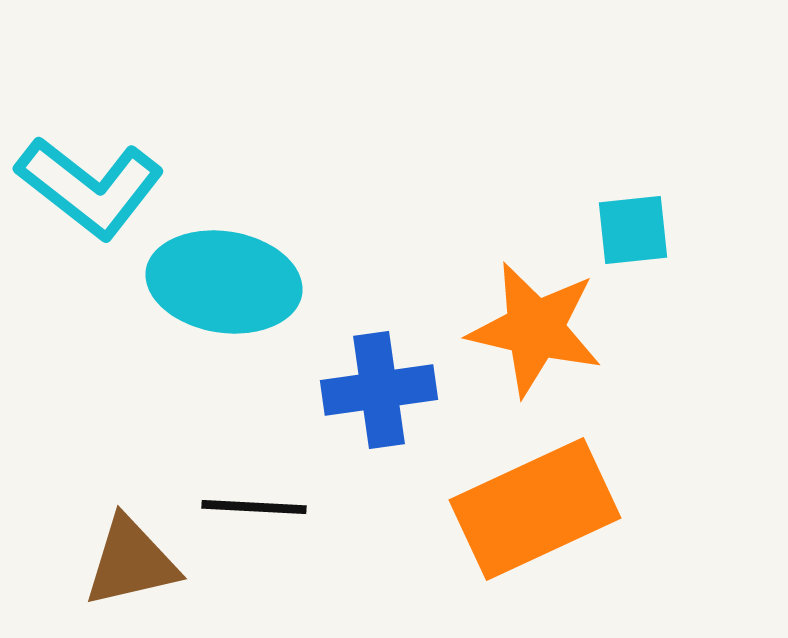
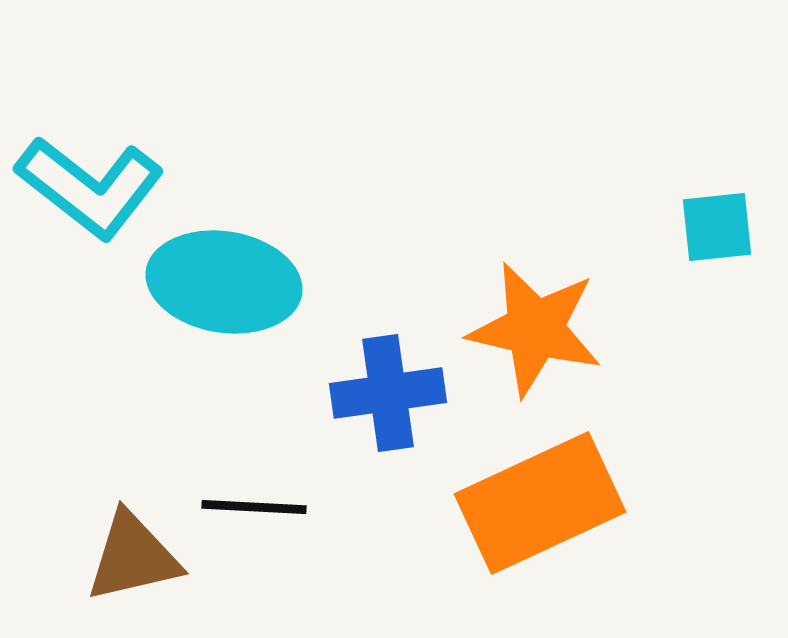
cyan square: moved 84 px right, 3 px up
blue cross: moved 9 px right, 3 px down
orange rectangle: moved 5 px right, 6 px up
brown triangle: moved 2 px right, 5 px up
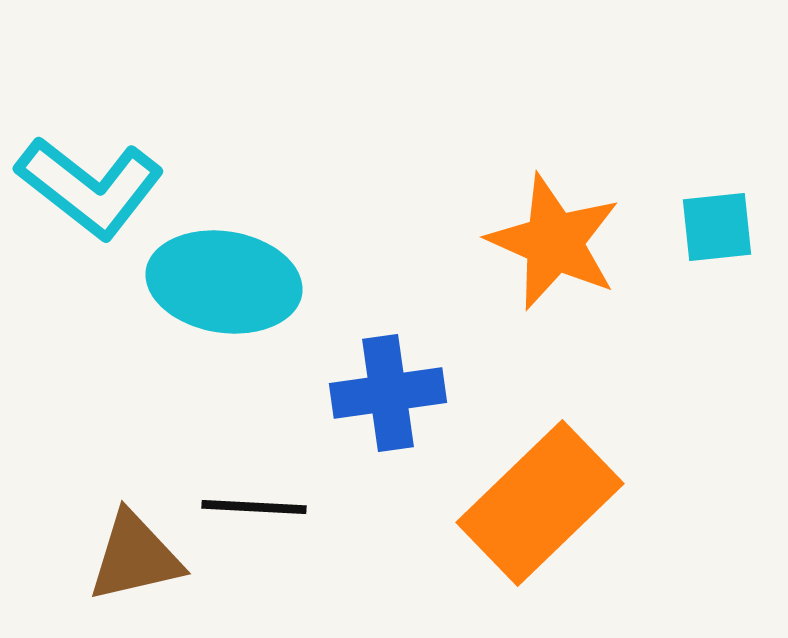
orange star: moved 19 px right, 87 px up; rotated 11 degrees clockwise
orange rectangle: rotated 19 degrees counterclockwise
brown triangle: moved 2 px right
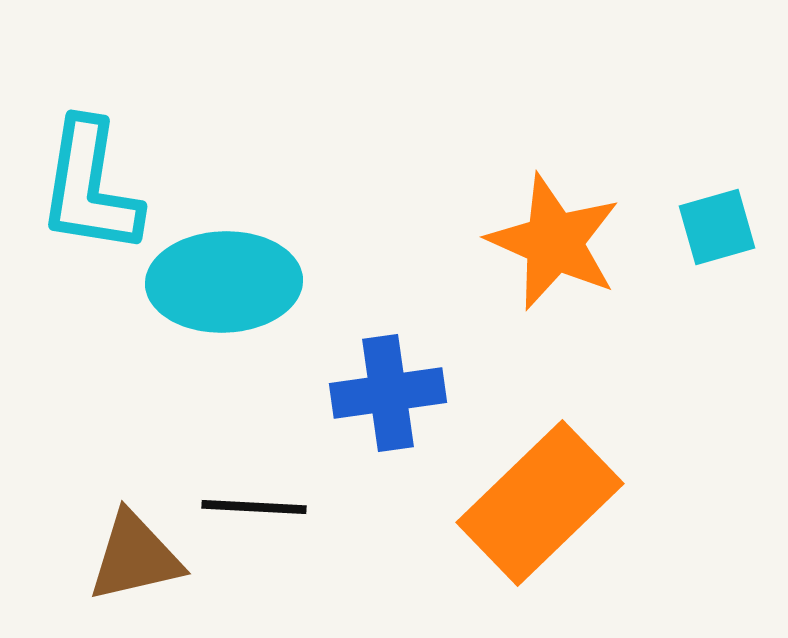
cyan L-shape: rotated 61 degrees clockwise
cyan square: rotated 10 degrees counterclockwise
cyan ellipse: rotated 11 degrees counterclockwise
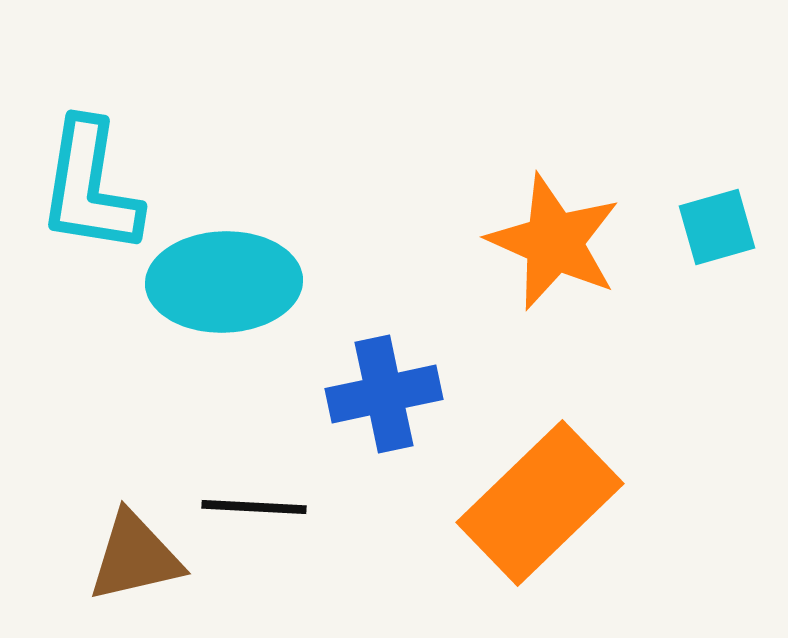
blue cross: moved 4 px left, 1 px down; rotated 4 degrees counterclockwise
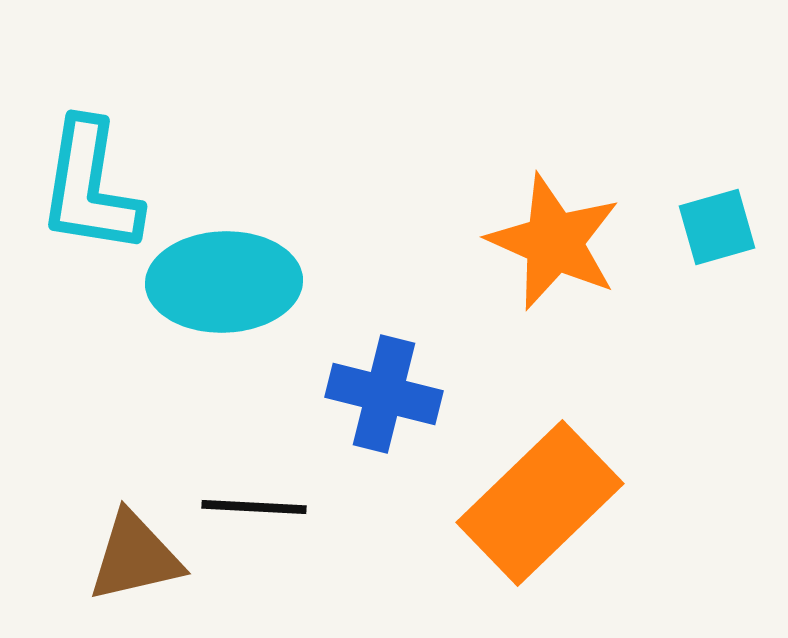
blue cross: rotated 26 degrees clockwise
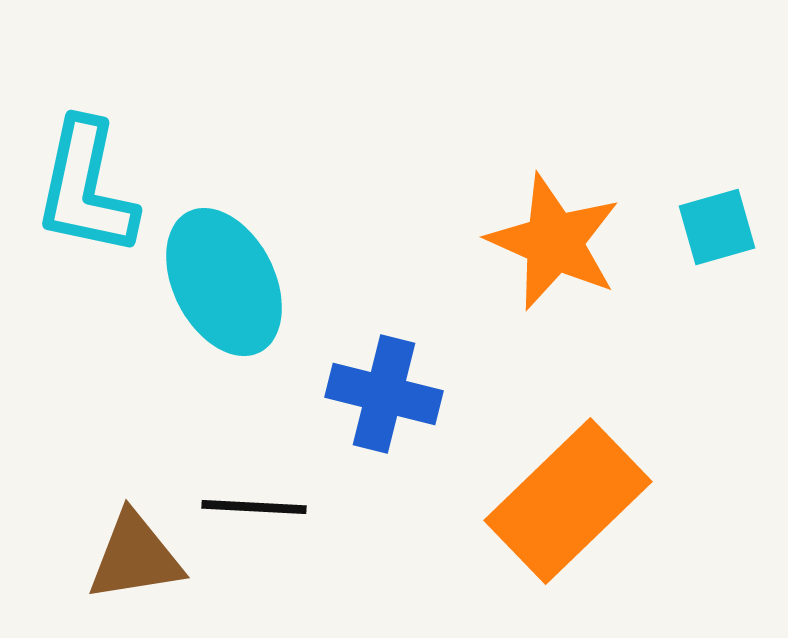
cyan L-shape: moved 4 px left, 1 px down; rotated 3 degrees clockwise
cyan ellipse: rotated 65 degrees clockwise
orange rectangle: moved 28 px right, 2 px up
brown triangle: rotated 4 degrees clockwise
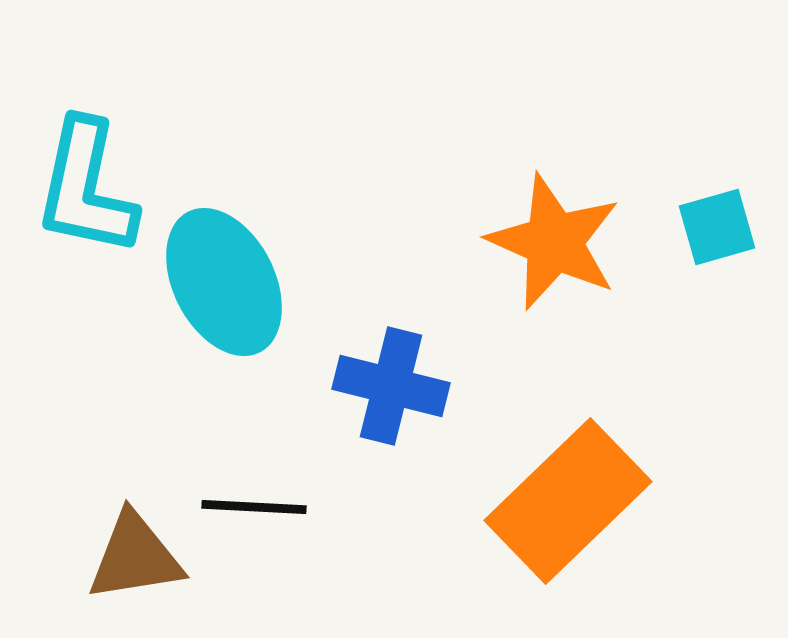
blue cross: moved 7 px right, 8 px up
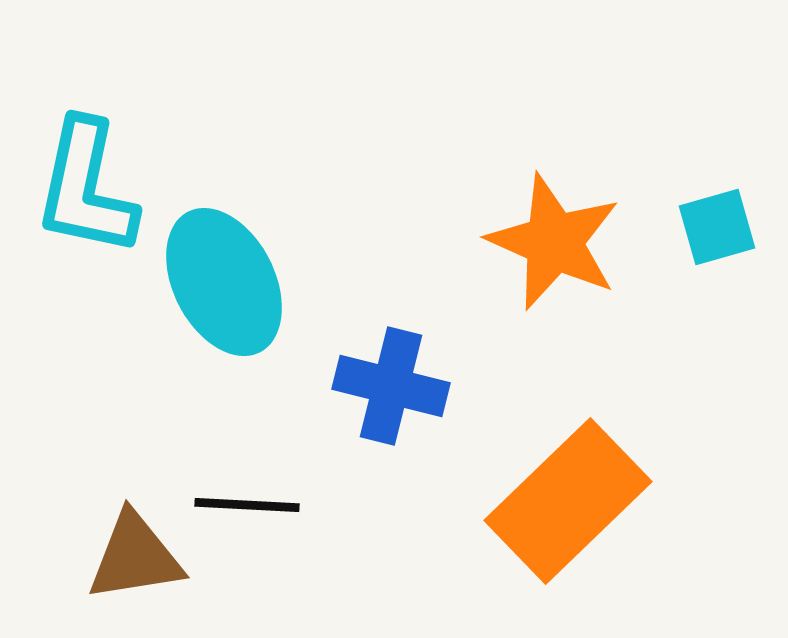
black line: moved 7 px left, 2 px up
